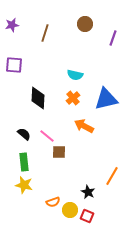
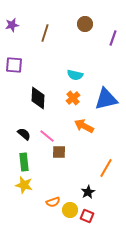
orange line: moved 6 px left, 8 px up
black star: rotated 16 degrees clockwise
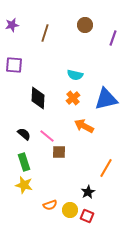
brown circle: moved 1 px down
green rectangle: rotated 12 degrees counterclockwise
orange semicircle: moved 3 px left, 3 px down
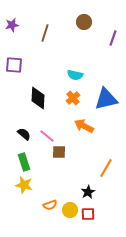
brown circle: moved 1 px left, 3 px up
red square: moved 1 px right, 2 px up; rotated 24 degrees counterclockwise
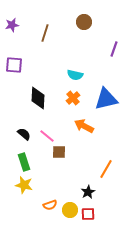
purple line: moved 1 px right, 11 px down
orange line: moved 1 px down
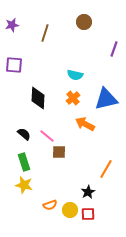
orange arrow: moved 1 px right, 2 px up
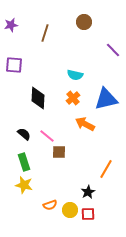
purple star: moved 1 px left
purple line: moved 1 px left, 1 px down; rotated 63 degrees counterclockwise
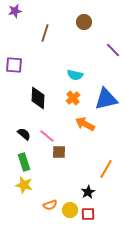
purple star: moved 4 px right, 14 px up
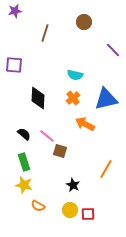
brown square: moved 1 px right, 1 px up; rotated 16 degrees clockwise
black star: moved 15 px left, 7 px up; rotated 16 degrees counterclockwise
orange semicircle: moved 12 px left, 1 px down; rotated 48 degrees clockwise
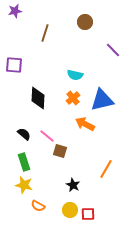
brown circle: moved 1 px right
blue triangle: moved 4 px left, 1 px down
